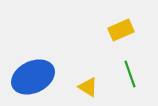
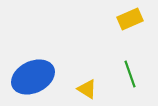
yellow rectangle: moved 9 px right, 11 px up
yellow triangle: moved 1 px left, 2 px down
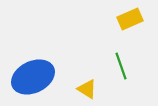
green line: moved 9 px left, 8 px up
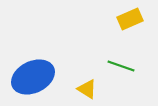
green line: rotated 52 degrees counterclockwise
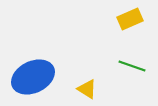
green line: moved 11 px right
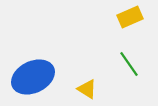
yellow rectangle: moved 2 px up
green line: moved 3 px left, 2 px up; rotated 36 degrees clockwise
